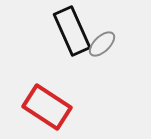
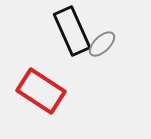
red rectangle: moved 6 px left, 16 px up
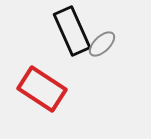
red rectangle: moved 1 px right, 2 px up
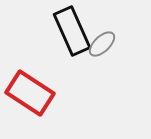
red rectangle: moved 12 px left, 4 px down
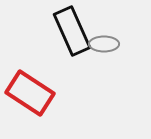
gray ellipse: moved 2 px right; rotated 44 degrees clockwise
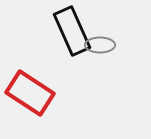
gray ellipse: moved 4 px left, 1 px down
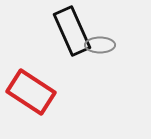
red rectangle: moved 1 px right, 1 px up
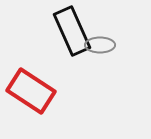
red rectangle: moved 1 px up
